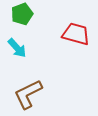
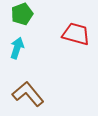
cyan arrow: rotated 120 degrees counterclockwise
brown L-shape: rotated 76 degrees clockwise
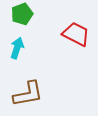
red trapezoid: rotated 12 degrees clockwise
brown L-shape: rotated 120 degrees clockwise
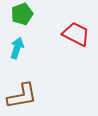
brown L-shape: moved 6 px left, 2 px down
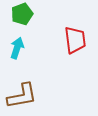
red trapezoid: moved 1 px left, 6 px down; rotated 56 degrees clockwise
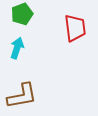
red trapezoid: moved 12 px up
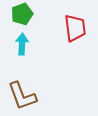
cyan arrow: moved 5 px right, 4 px up; rotated 15 degrees counterclockwise
brown L-shape: rotated 80 degrees clockwise
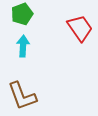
red trapezoid: moved 5 px right; rotated 28 degrees counterclockwise
cyan arrow: moved 1 px right, 2 px down
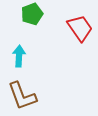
green pentagon: moved 10 px right
cyan arrow: moved 4 px left, 10 px down
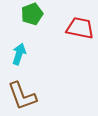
red trapezoid: rotated 44 degrees counterclockwise
cyan arrow: moved 2 px up; rotated 15 degrees clockwise
